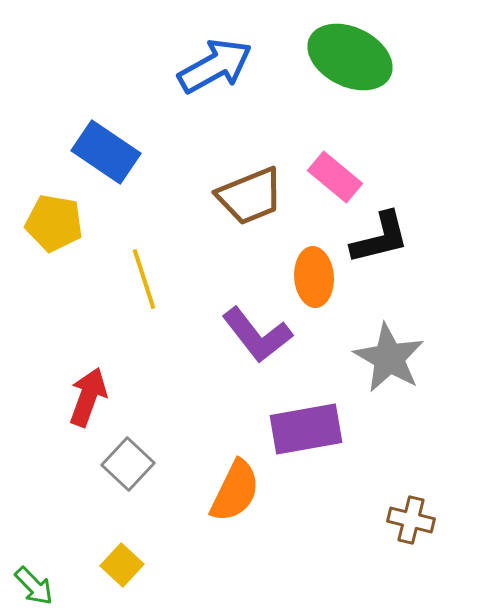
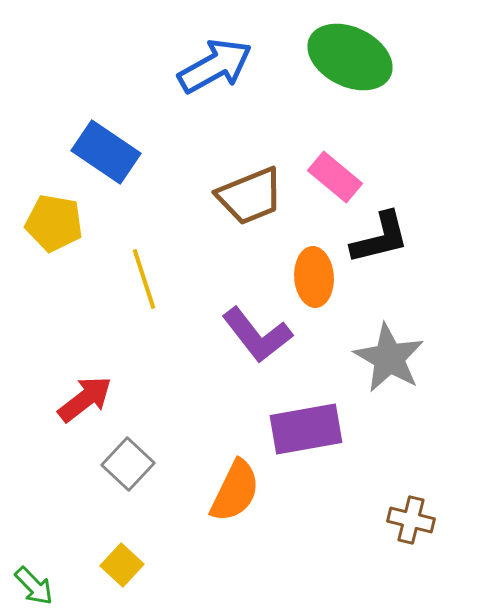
red arrow: moved 3 px left, 2 px down; rotated 32 degrees clockwise
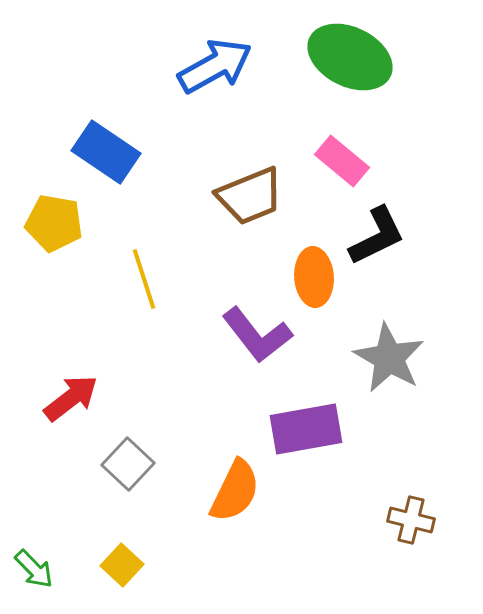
pink rectangle: moved 7 px right, 16 px up
black L-shape: moved 3 px left, 2 px up; rotated 12 degrees counterclockwise
red arrow: moved 14 px left, 1 px up
green arrow: moved 17 px up
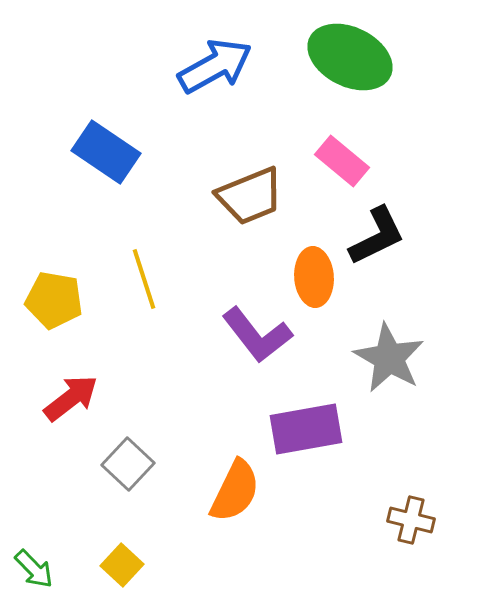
yellow pentagon: moved 77 px down
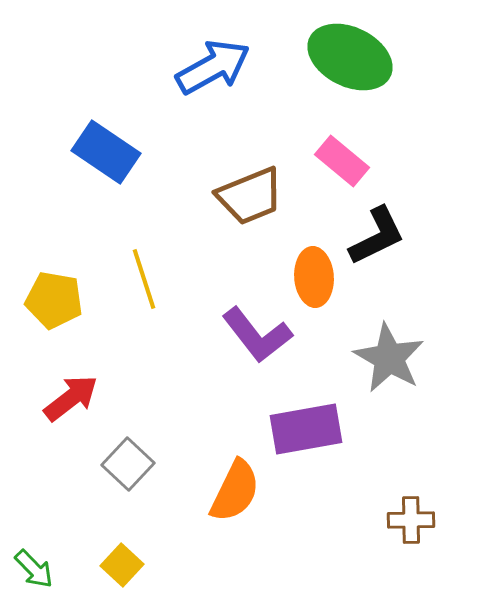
blue arrow: moved 2 px left, 1 px down
brown cross: rotated 15 degrees counterclockwise
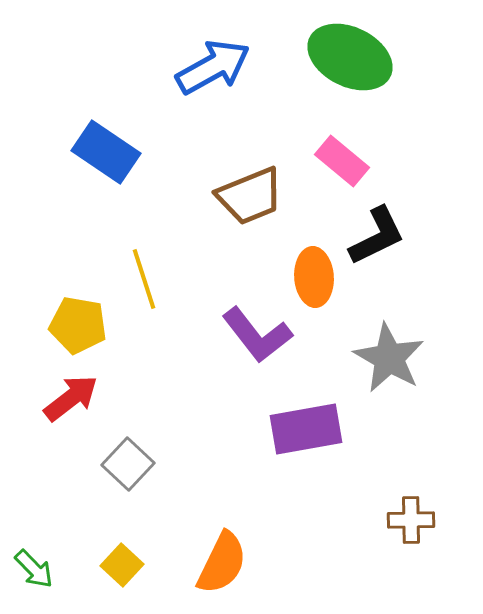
yellow pentagon: moved 24 px right, 25 px down
orange semicircle: moved 13 px left, 72 px down
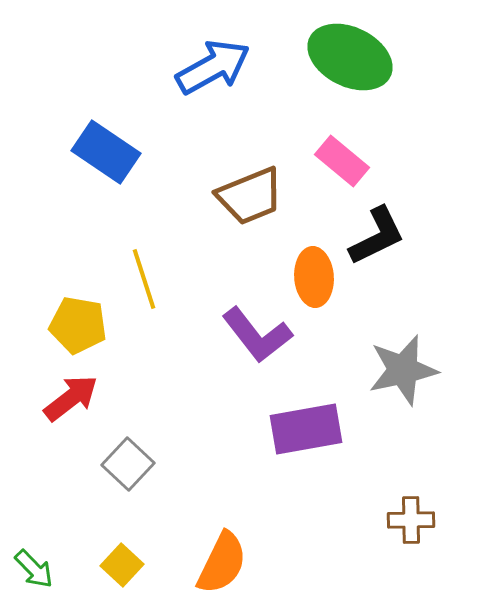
gray star: moved 14 px right, 12 px down; rotated 30 degrees clockwise
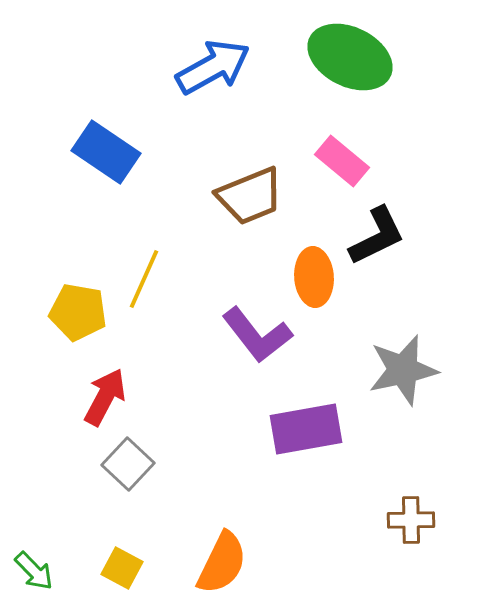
yellow line: rotated 42 degrees clockwise
yellow pentagon: moved 13 px up
red arrow: moved 34 px right, 1 px up; rotated 24 degrees counterclockwise
yellow square: moved 3 px down; rotated 15 degrees counterclockwise
green arrow: moved 2 px down
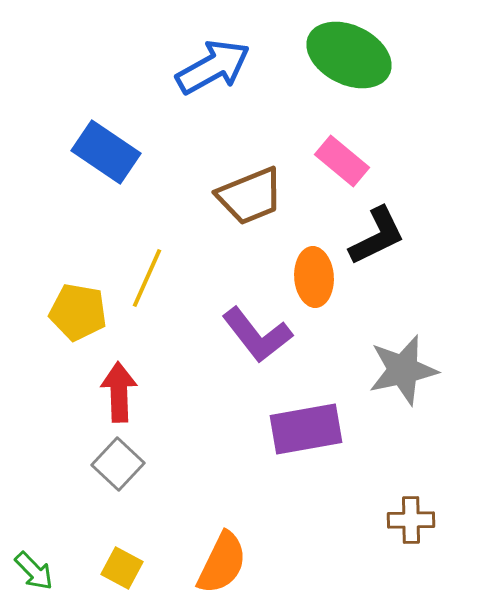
green ellipse: moved 1 px left, 2 px up
yellow line: moved 3 px right, 1 px up
red arrow: moved 14 px right, 5 px up; rotated 30 degrees counterclockwise
gray square: moved 10 px left
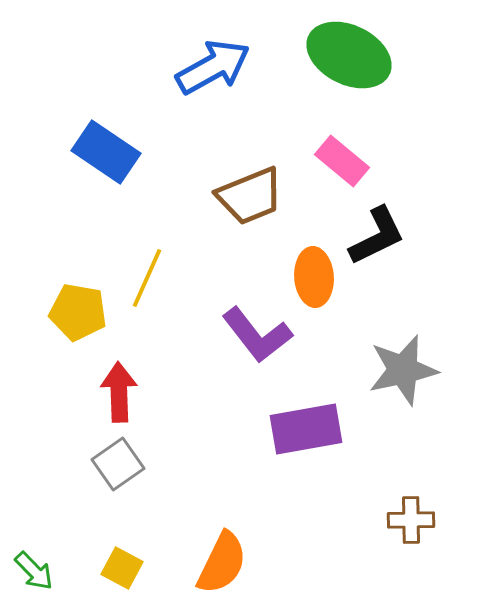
gray square: rotated 12 degrees clockwise
